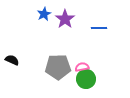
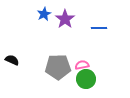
pink semicircle: moved 2 px up
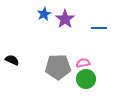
pink semicircle: moved 1 px right, 2 px up
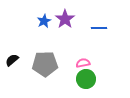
blue star: moved 7 px down
black semicircle: rotated 64 degrees counterclockwise
gray pentagon: moved 13 px left, 3 px up
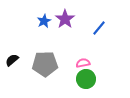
blue line: rotated 49 degrees counterclockwise
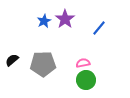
gray pentagon: moved 2 px left
green circle: moved 1 px down
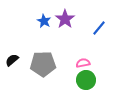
blue star: rotated 16 degrees counterclockwise
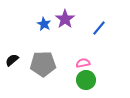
blue star: moved 3 px down
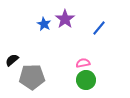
gray pentagon: moved 11 px left, 13 px down
